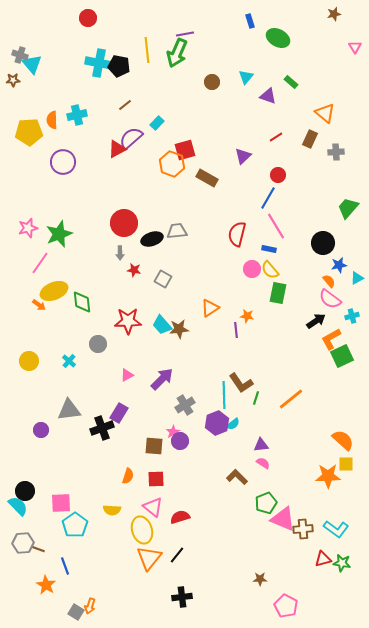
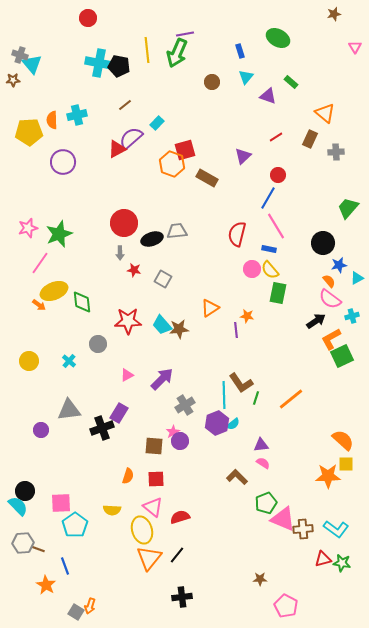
blue rectangle at (250, 21): moved 10 px left, 30 px down
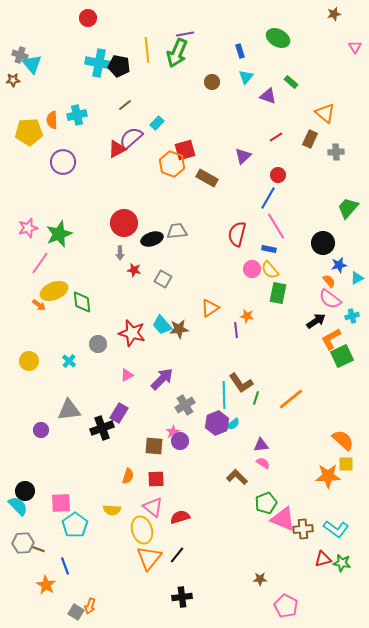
red star at (128, 321): moved 4 px right, 12 px down; rotated 16 degrees clockwise
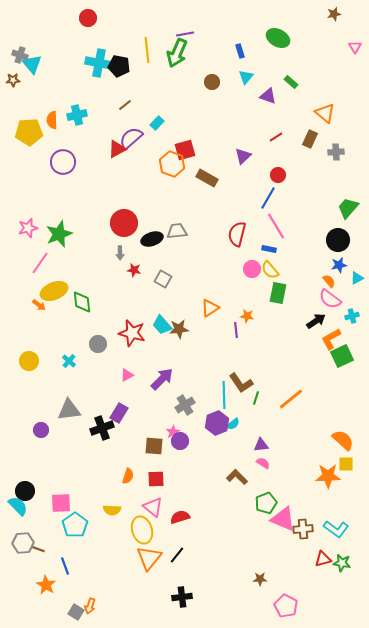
black circle at (323, 243): moved 15 px right, 3 px up
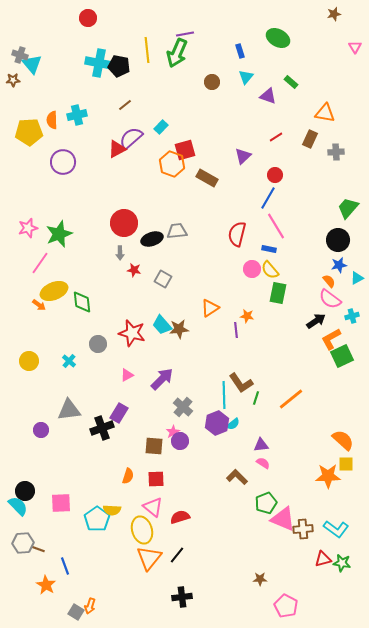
orange triangle at (325, 113): rotated 30 degrees counterclockwise
cyan rectangle at (157, 123): moved 4 px right, 4 px down
red circle at (278, 175): moved 3 px left
gray cross at (185, 405): moved 2 px left, 2 px down; rotated 18 degrees counterclockwise
cyan pentagon at (75, 525): moved 22 px right, 6 px up
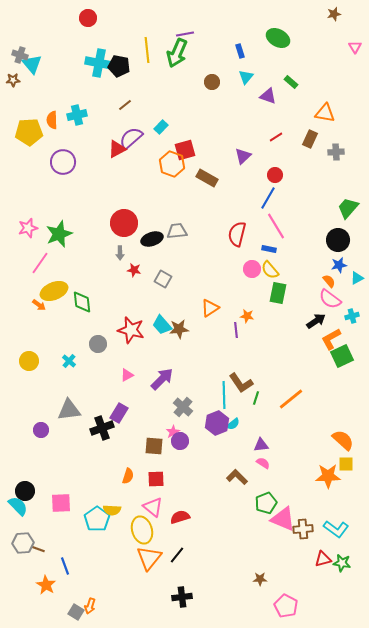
red star at (132, 333): moved 1 px left, 3 px up
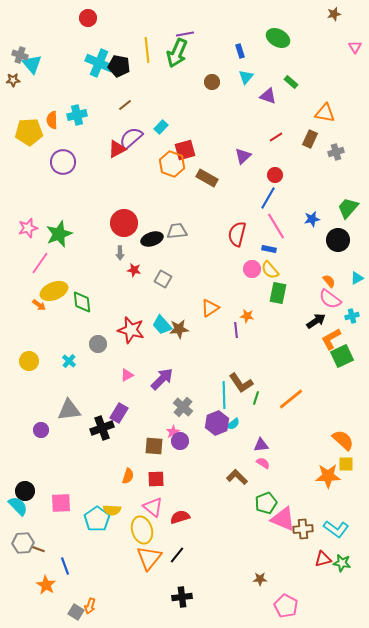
cyan cross at (99, 63): rotated 12 degrees clockwise
gray cross at (336, 152): rotated 14 degrees counterclockwise
blue star at (339, 265): moved 27 px left, 46 px up
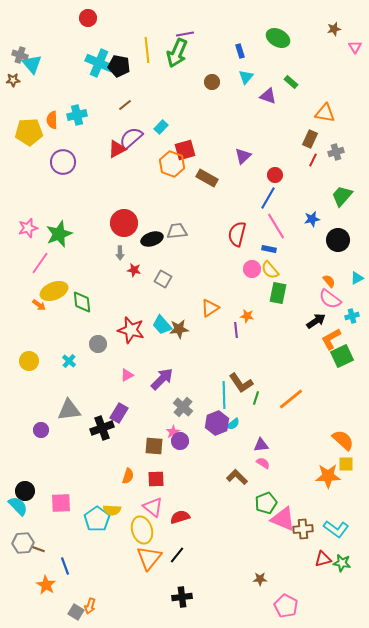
brown star at (334, 14): moved 15 px down
red line at (276, 137): moved 37 px right, 23 px down; rotated 32 degrees counterclockwise
green trapezoid at (348, 208): moved 6 px left, 12 px up
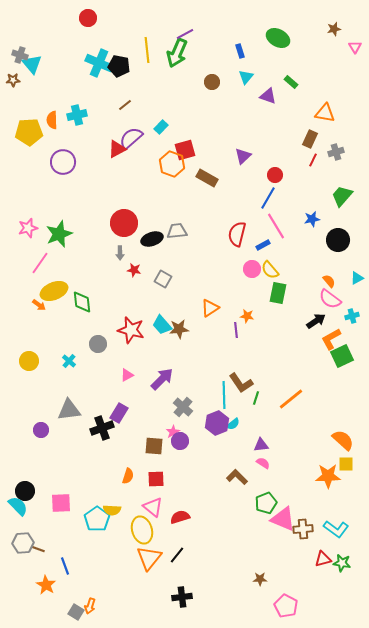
purple line at (185, 34): rotated 18 degrees counterclockwise
blue rectangle at (269, 249): moved 6 px left, 4 px up; rotated 40 degrees counterclockwise
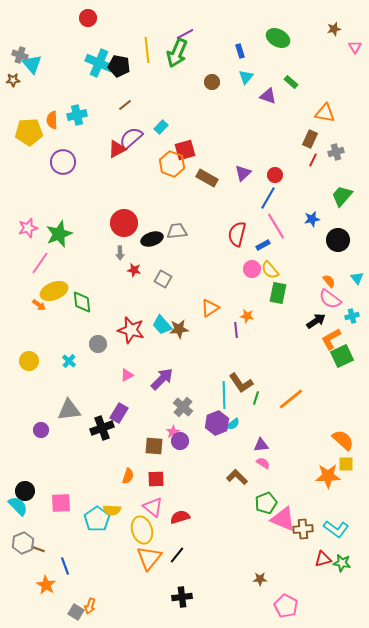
purple triangle at (243, 156): moved 17 px down
cyan triangle at (357, 278): rotated 40 degrees counterclockwise
gray hexagon at (23, 543): rotated 20 degrees counterclockwise
